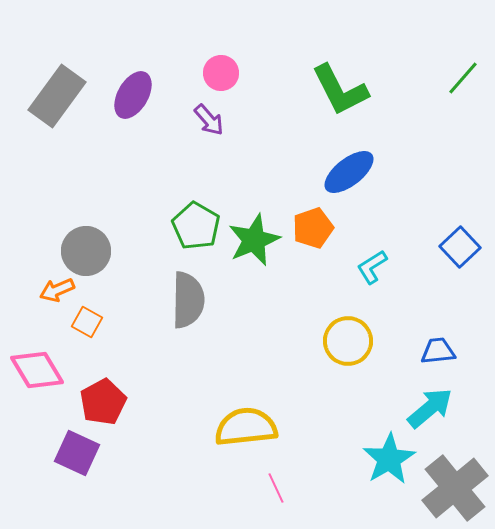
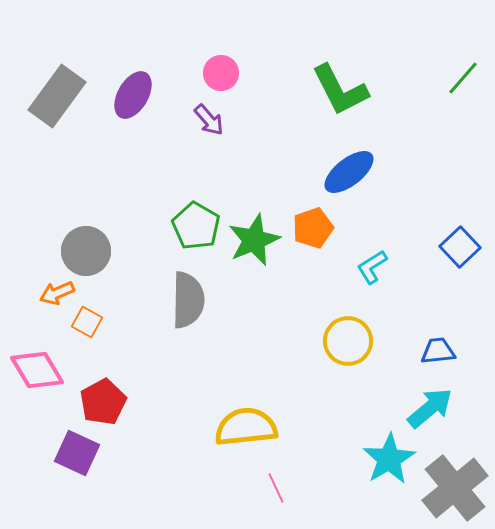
orange arrow: moved 3 px down
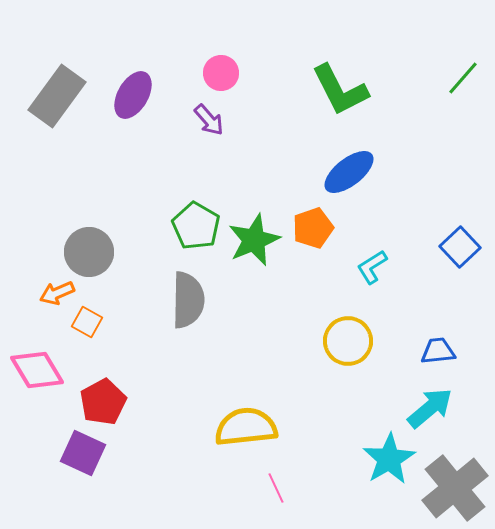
gray circle: moved 3 px right, 1 px down
purple square: moved 6 px right
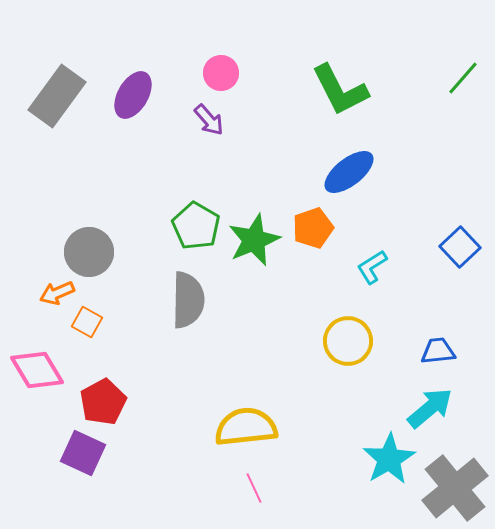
pink line: moved 22 px left
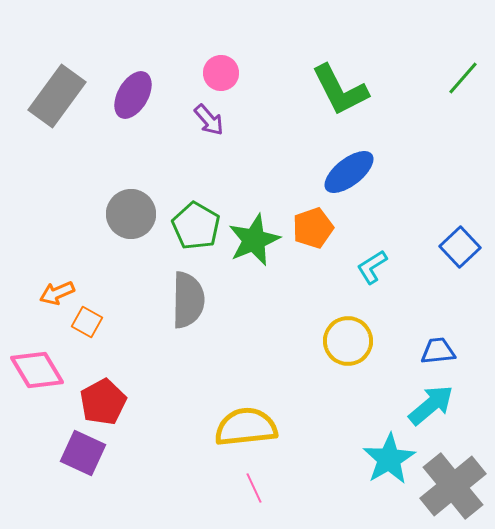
gray circle: moved 42 px right, 38 px up
cyan arrow: moved 1 px right, 3 px up
gray cross: moved 2 px left, 2 px up
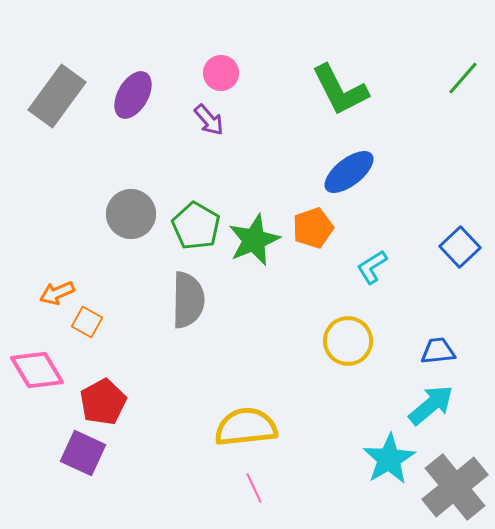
gray cross: moved 2 px right, 1 px down
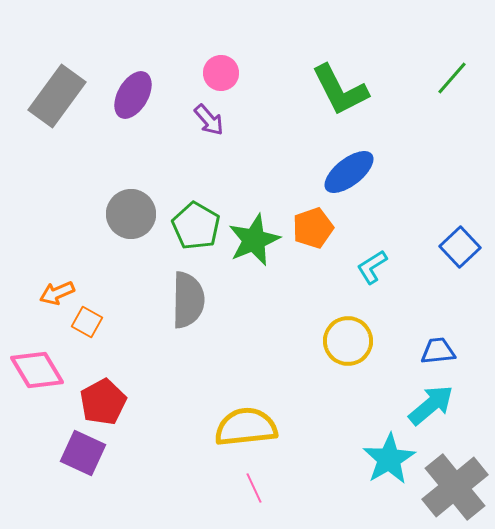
green line: moved 11 px left
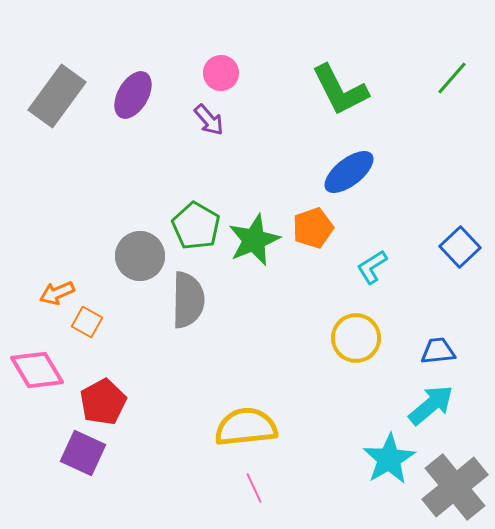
gray circle: moved 9 px right, 42 px down
yellow circle: moved 8 px right, 3 px up
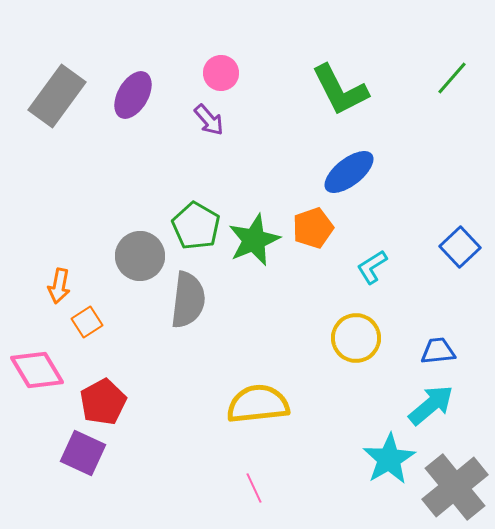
orange arrow: moved 2 px right, 7 px up; rotated 56 degrees counterclockwise
gray semicircle: rotated 6 degrees clockwise
orange square: rotated 28 degrees clockwise
yellow semicircle: moved 12 px right, 23 px up
